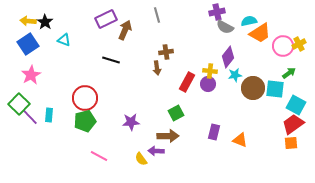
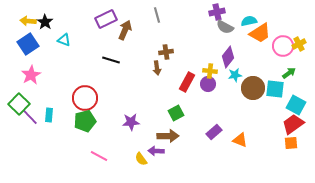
purple rectangle at (214, 132): rotated 35 degrees clockwise
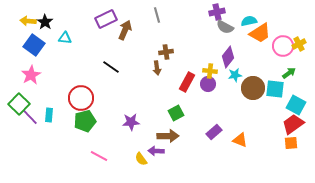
cyan triangle at (64, 40): moved 1 px right, 2 px up; rotated 16 degrees counterclockwise
blue square at (28, 44): moved 6 px right, 1 px down; rotated 20 degrees counterclockwise
black line at (111, 60): moved 7 px down; rotated 18 degrees clockwise
red circle at (85, 98): moved 4 px left
